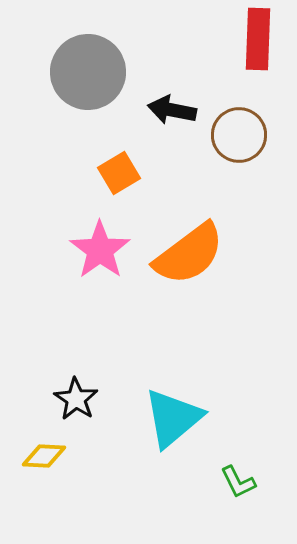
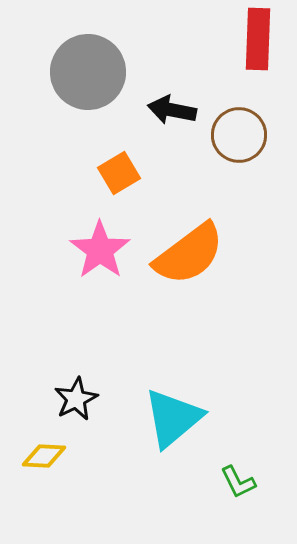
black star: rotated 12 degrees clockwise
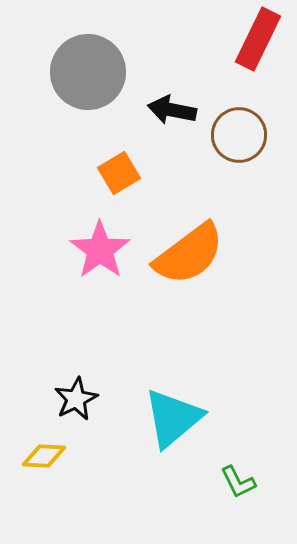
red rectangle: rotated 24 degrees clockwise
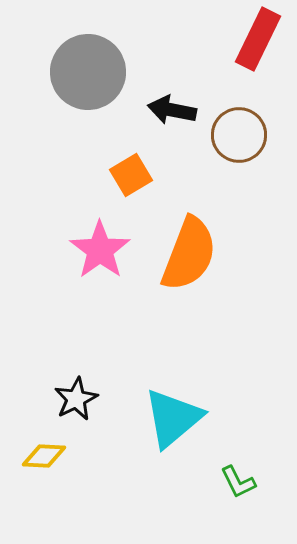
orange square: moved 12 px right, 2 px down
orange semicircle: rotated 32 degrees counterclockwise
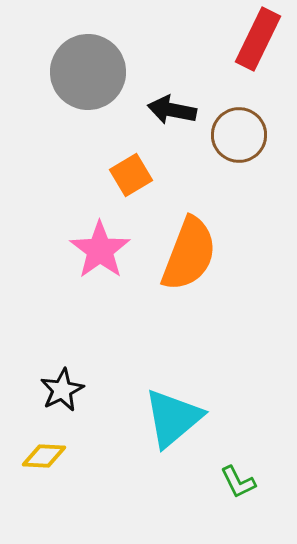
black star: moved 14 px left, 9 px up
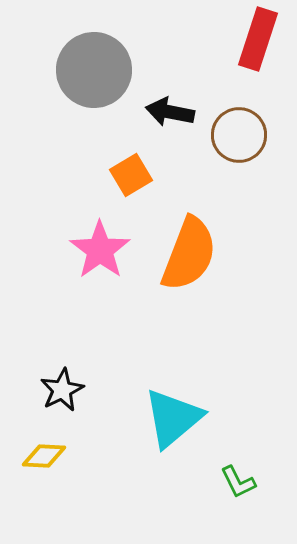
red rectangle: rotated 8 degrees counterclockwise
gray circle: moved 6 px right, 2 px up
black arrow: moved 2 px left, 2 px down
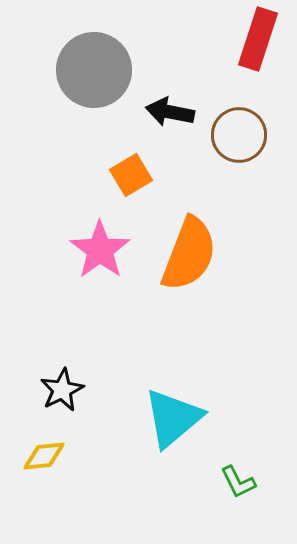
yellow diamond: rotated 9 degrees counterclockwise
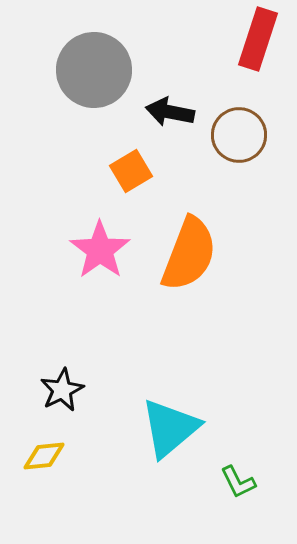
orange square: moved 4 px up
cyan triangle: moved 3 px left, 10 px down
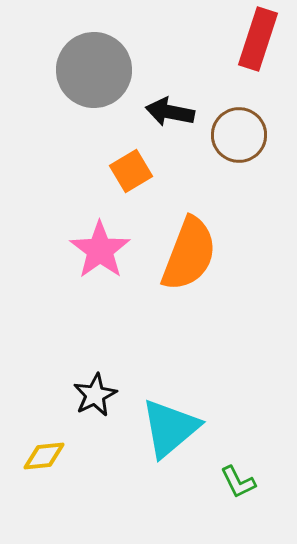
black star: moved 33 px right, 5 px down
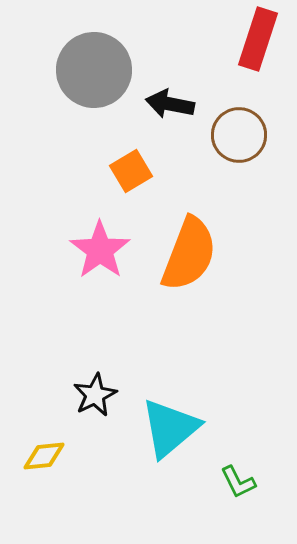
black arrow: moved 8 px up
